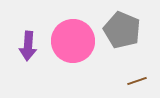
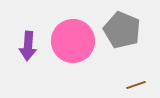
brown line: moved 1 px left, 4 px down
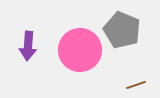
pink circle: moved 7 px right, 9 px down
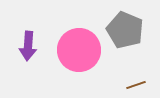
gray pentagon: moved 3 px right
pink circle: moved 1 px left
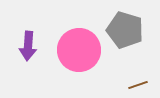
gray pentagon: rotated 6 degrees counterclockwise
brown line: moved 2 px right
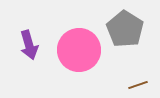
gray pentagon: moved 1 px up; rotated 15 degrees clockwise
purple arrow: moved 1 px right, 1 px up; rotated 20 degrees counterclockwise
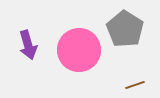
purple arrow: moved 1 px left
brown line: moved 3 px left
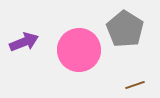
purple arrow: moved 4 px left, 3 px up; rotated 96 degrees counterclockwise
